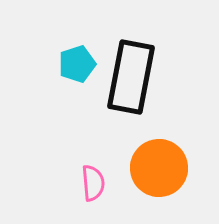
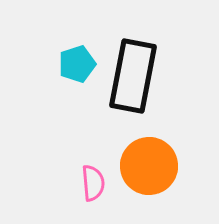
black rectangle: moved 2 px right, 1 px up
orange circle: moved 10 px left, 2 px up
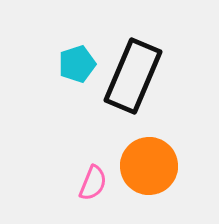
black rectangle: rotated 12 degrees clockwise
pink semicircle: rotated 27 degrees clockwise
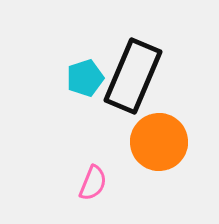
cyan pentagon: moved 8 px right, 14 px down
orange circle: moved 10 px right, 24 px up
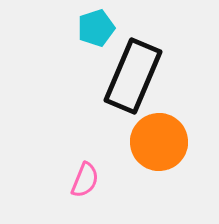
cyan pentagon: moved 11 px right, 50 px up
pink semicircle: moved 8 px left, 3 px up
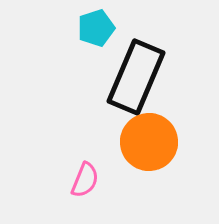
black rectangle: moved 3 px right, 1 px down
orange circle: moved 10 px left
